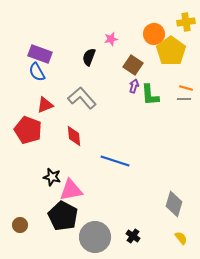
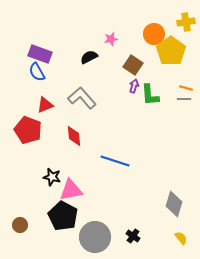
black semicircle: rotated 42 degrees clockwise
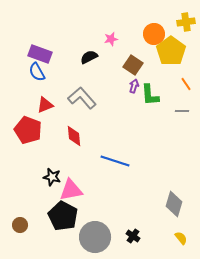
orange line: moved 4 px up; rotated 40 degrees clockwise
gray line: moved 2 px left, 12 px down
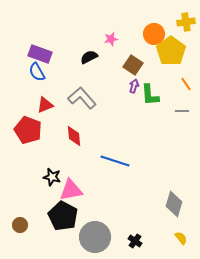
black cross: moved 2 px right, 5 px down
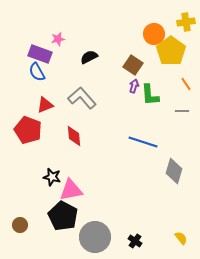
pink star: moved 53 px left
blue line: moved 28 px right, 19 px up
gray diamond: moved 33 px up
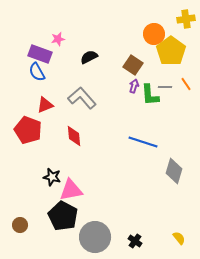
yellow cross: moved 3 px up
gray line: moved 17 px left, 24 px up
yellow semicircle: moved 2 px left
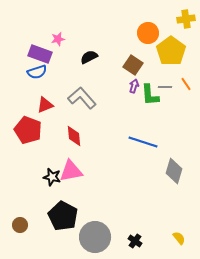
orange circle: moved 6 px left, 1 px up
blue semicircle: rotated 78 degrees counterclockwise
pink triangle: moved 19 px up
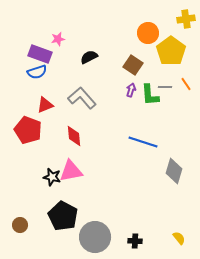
purple arrow: moved 3 px left, 4 px down
black cross: rotated 32 degrees counterclockwise
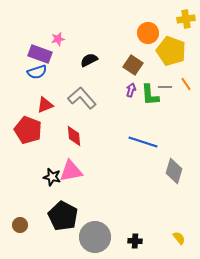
yellow pentagon: rotated 16 degrees counterclockwise
black semicircle: moved 3 px down
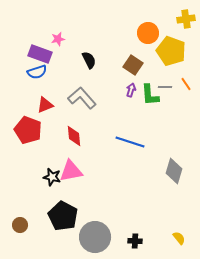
black semicircle: rotated 90 degrees clockwise
blue line: moved 13 px left
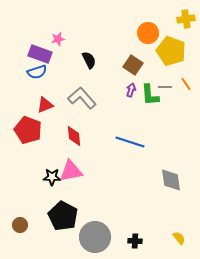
gray diamond: moved 3 px left, 9 px down; rotated 25 degrees counterclockwise
black star: rotated 12 degrees counterclockwise
